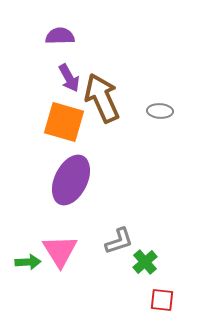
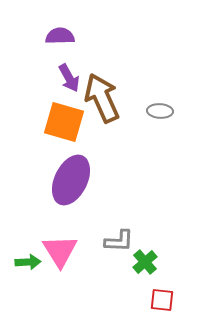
gray L-shape: rotated 20 degrees clockwise
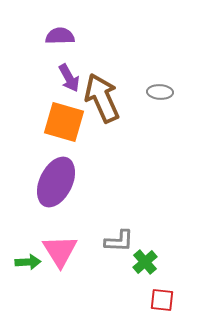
gray ellipse: moved 19 px up
purple ellipse: moved 15 px left, 2 px down
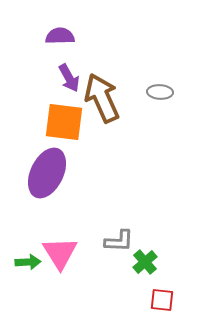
orange square: rotated 9 degrees counterclockwise
purple ellipse: moved 9 px left, 9 px up
pink triangle: moved 2 px down
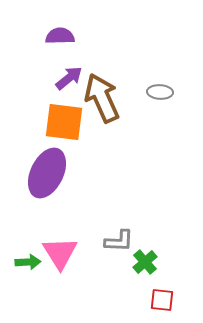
purple arrow: rotated 100 degrees counterclockwise
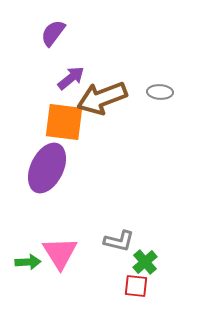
purple semicircle: moved 7 px left, 3 px up; rotated 52 degrees counterclockwise
purple arrow: moved 2 px right
brown arrow: rotated 87 degrees counterclockwise
purple ellipse: moved 5 px up
gray L-shape: rotated 12 degrees clockwise
red square: moved 26 px left, 14 px up
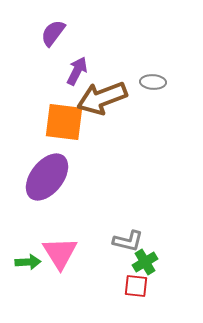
purple arrow: moved 6 px right, 7 px up; rotated 24 degrees counterclockwise
gray ellipse: moved 7 px left, 10 px up
purple ellipse: moved 9 px down; rotated 12 degrees clockwise
gray L-shape: moved 9 px right
green cross: rotated 10 degrees clockwise
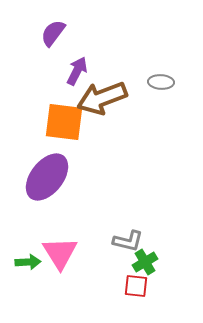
gray ellipse: moved 8 px right
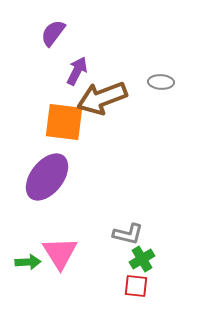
gray L-shape: moved 7 px up
green cross: moved 3 px left, 3 px up
